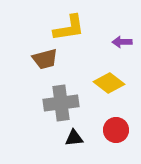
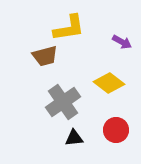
purple arrow: rotated 150 degrees counterclockwise
brown trapezoid: moved 3 px up
gray cross: moved 2 px right, 1 px up; rotated 28 degrees counterclockwise
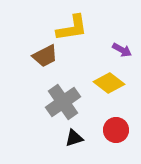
yellow L-shape: moved 3 px right
purple arrow: moved 8 px down
brown trapezoid: rotated 12 degrees counterclockwise
black triangle: rotated 12 degrees counterclockwise
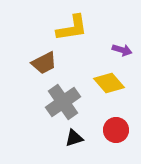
purple arrow: rotated 12 degrees counterclockwise
brown trapezoid: moved 1 px left, 7 px down
yellow diamond: rotated 12 degrees clockwise
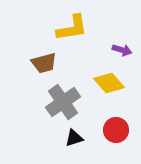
brown trapezoid: rotated 12 degrees clockwise
